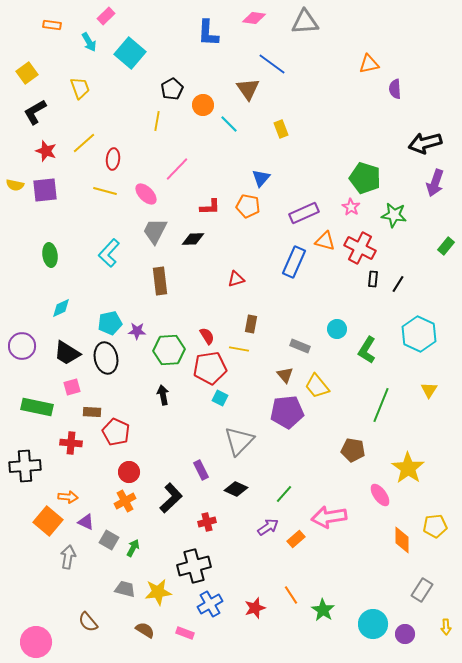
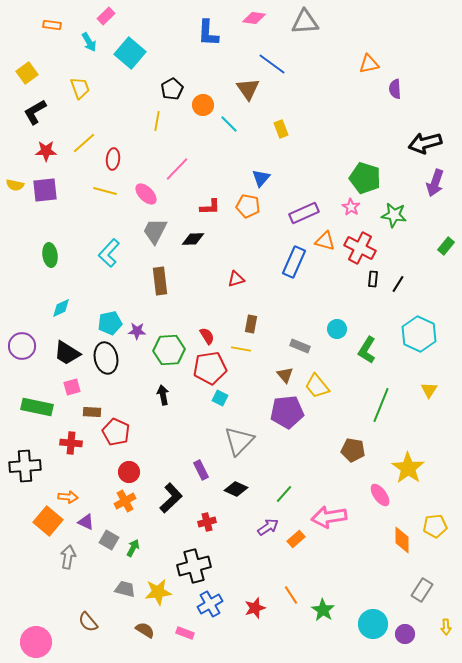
red star at (46, 151): rotated 20 degrees counterclockwise
yellow line at (239, 349): moved 2 px right
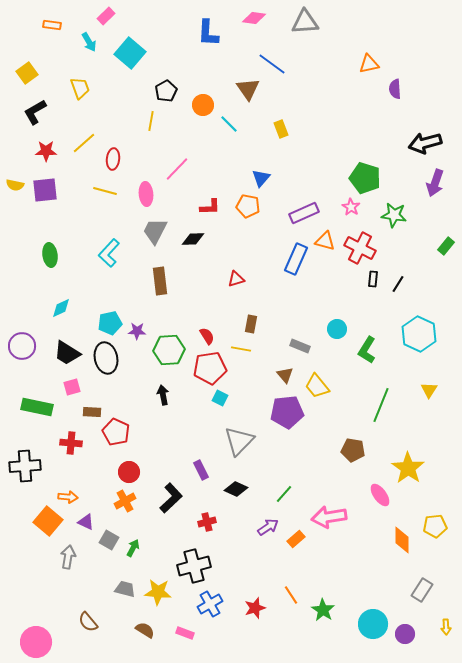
black pentagon at (172, 89): moved 6 px left, 2 px down
yellow line at (157, 121): moved 6 px left
pink ellipse at (146, 194): rotated 40 degrees clockwise
blue rectangle at (294, 262): moved 2 px right, 3 px up
yellow star at (158, 592): rotated 12 degrees clockwise
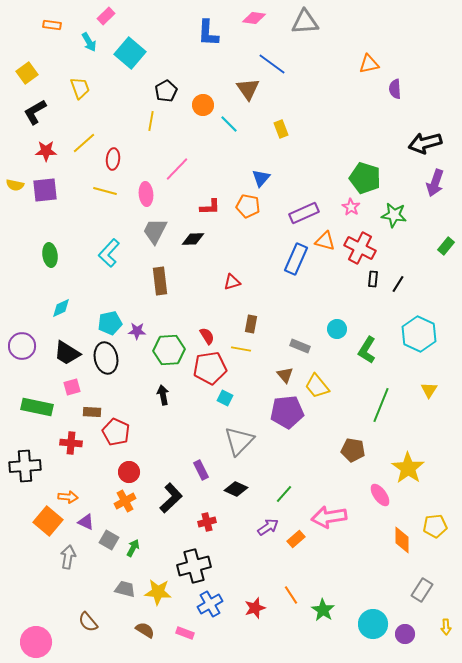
red triangle at (236, 279): moved 4 px left, 3 px down
cyan square at (220, 398): moved 5 px right
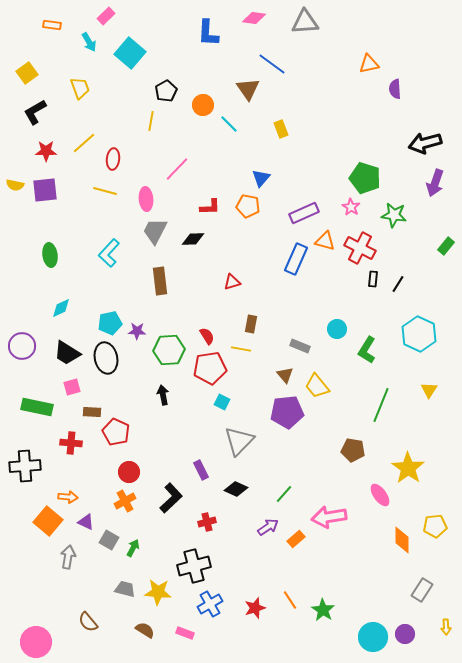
pink ellipse at (146, 194): moved 5 px down
cyan square at (225, 398): moved 3 px left, 4 px down
orange line at (291, 595): moved 1 px left, 5 px down
cyan circle at (373, 624): moved 13 px down
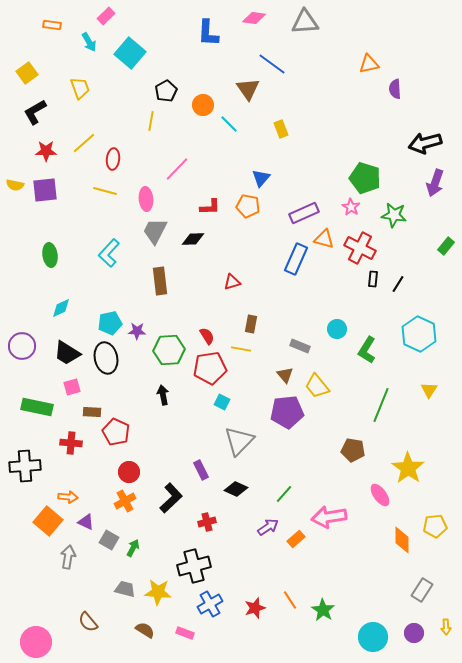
orange triangle at (325, 241): moved 1 px left, 2 px up
purple circle at (405, 634): moved 9 px right, 1 px up
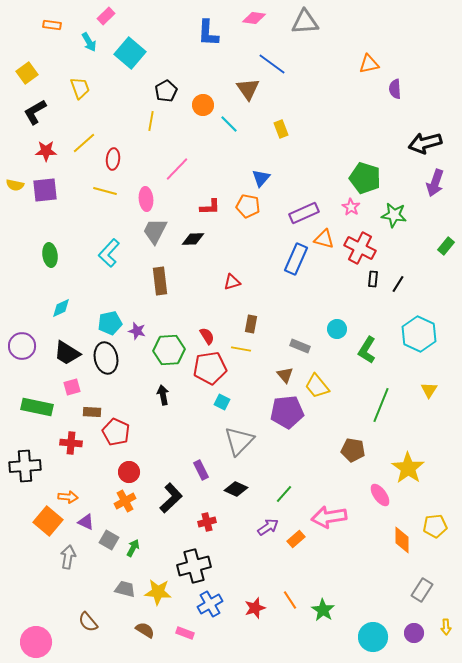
purple star at (137, 331): rotated 12 degrees clockwise
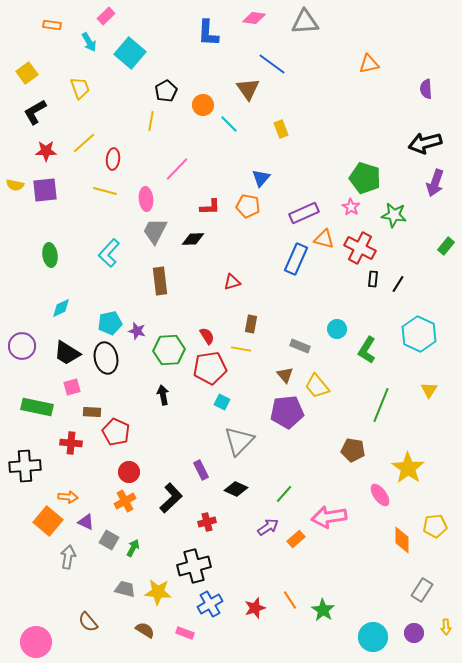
purple semicircle at (395, 89): moved 31 px right
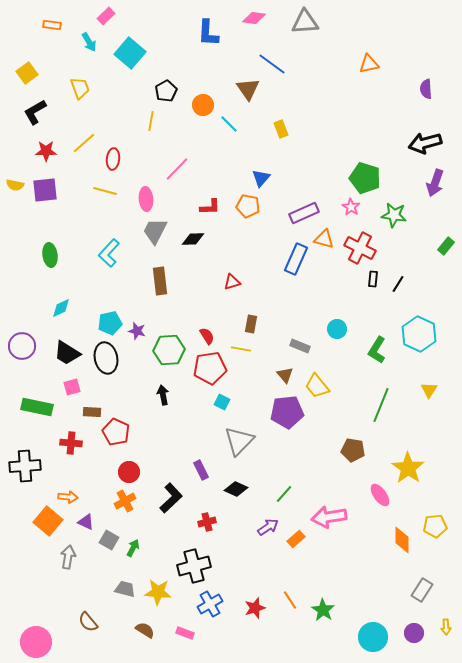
green L-shape at (367, 350): moved 10 px right
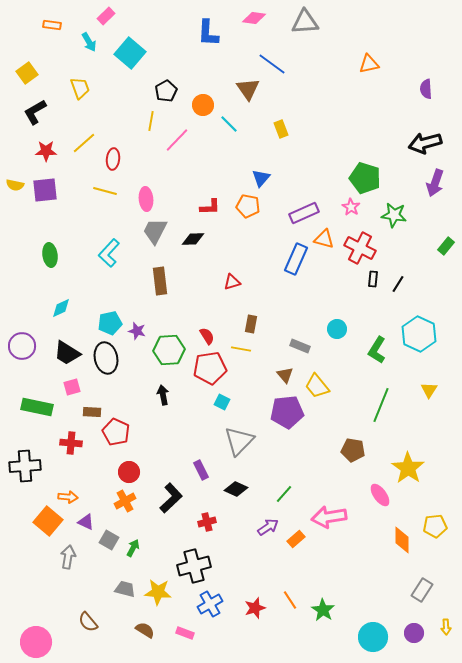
pink line at (177, 169): moved 29 px up
